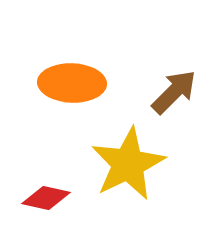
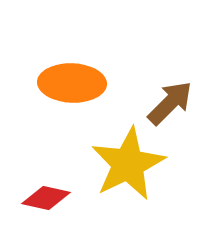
brown arrow: moved 4 px left, 11 px down
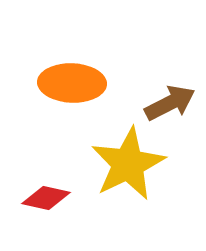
brown arrow: rotated 18 degrees clockwise
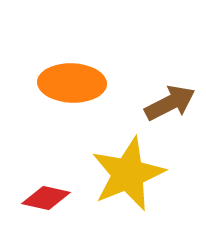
yellow star: moved 10 px down; rotated 4 degrees clockwise
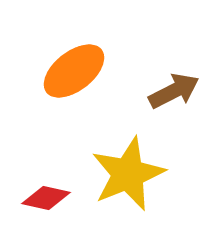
orange ellipse: moved 2 px right, 12 px up; rotated 40 degrees counterclockwise
brown arrow: moved 4 px right, 12 px up
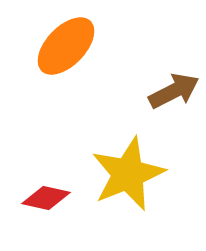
orange ellipse: moved 8 px left, 25 px up; rotated 8 degrees counterclockwise
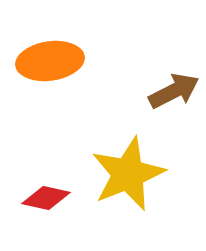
orange ellipse: moved 16 px left, 15 px down; rotated 38 degrees clockwise
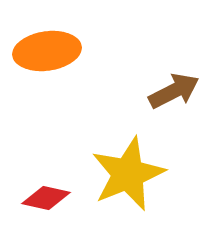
orange ellipse: moved 3 px left, 10 px up
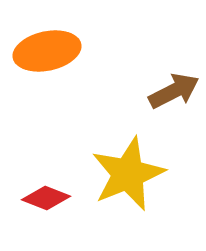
orange ellipse: rotated 4 degrees counterclockwise
red diamond: rotated 9 degrees clockwise
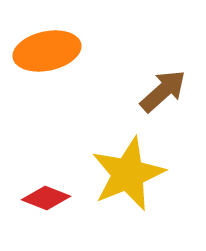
brown arrow: moved 11 px left; rotated 15 degrees counterclockwise
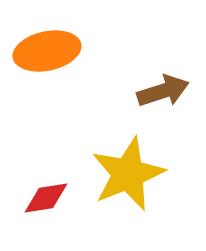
brown arrow: rotated 24 degrees clockwise
red diamond: rotated 30 degrees counterclockwise
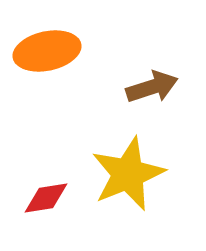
brown arrow: moved 11 px left, 4 px up
